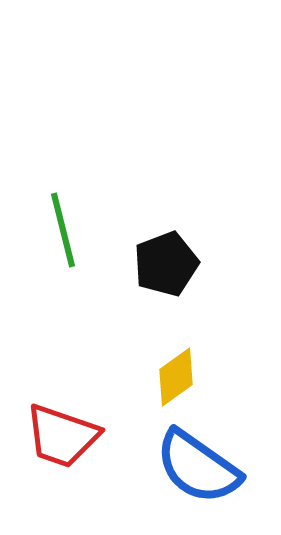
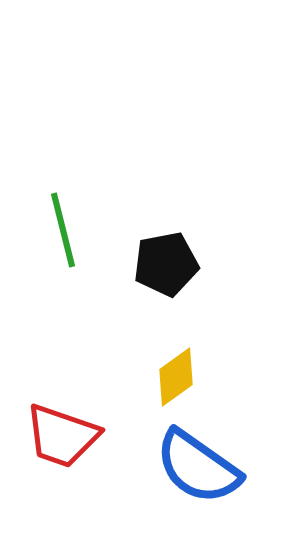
black pentagon: rotated 10 degrees clockwise
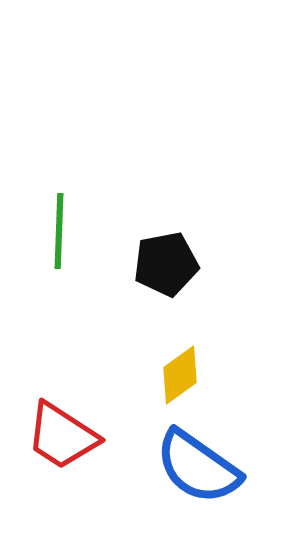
green line: moved 4 px left, 1 px down; rotated 16 degrees clockwise
yellow diamond: moved 4 px right, 2 px up
red trapezoid: rotated 14 degrees clockwise
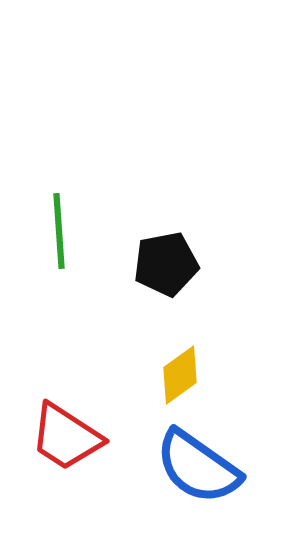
green line: rotated 6 degrees counterclockwise
red trapezoid: moved 4 px right, 1 px down
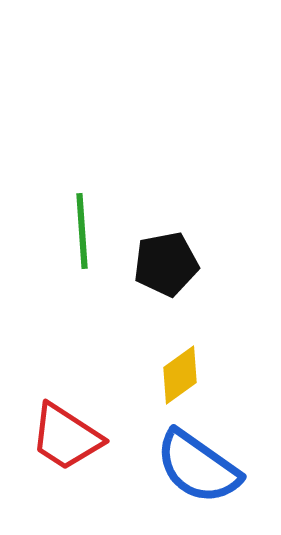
green line: moved 23 px right
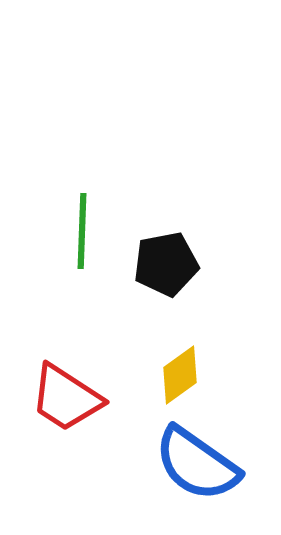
green line: rotated 6 degrees clockwise
red trapezoid: moved 39 px up
blue semicircle: moved 1 px left, 3 px up
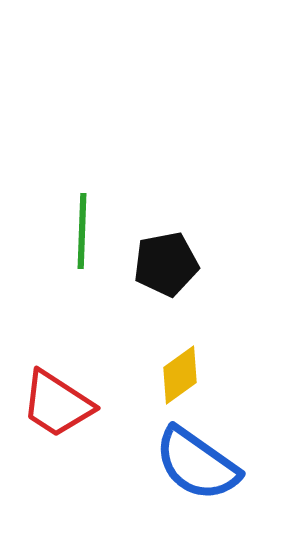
red trapezoid: moved 9 px left, 6 px down
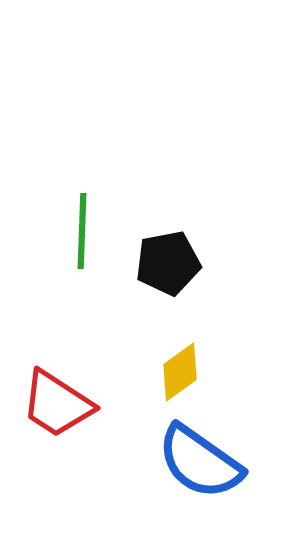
black pentagon: moved 2 px right, 1 px up
yellow diamond: moved 3 px up
blue semicircle: moved 3 px right, 2 px up
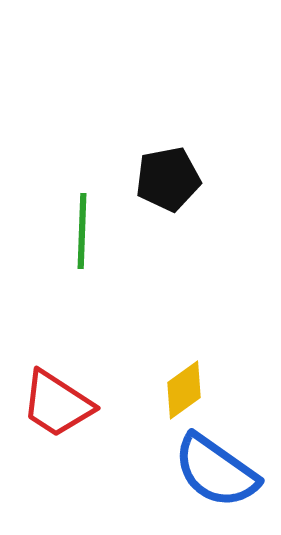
black pentagon: moved 84 px up
yellow diamond: moved 4 px right, 18 px down
blue semicircle: moved 16 px right, 9 px down
